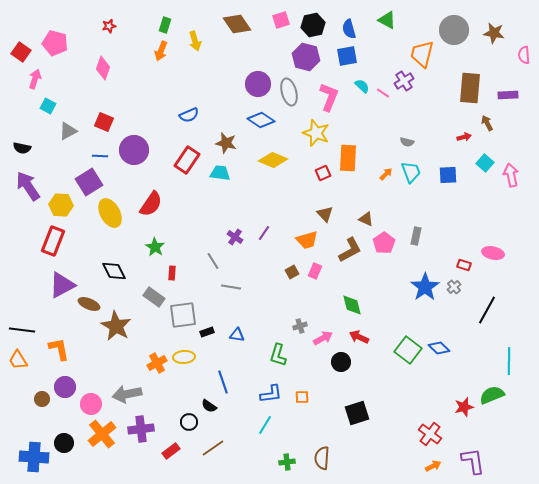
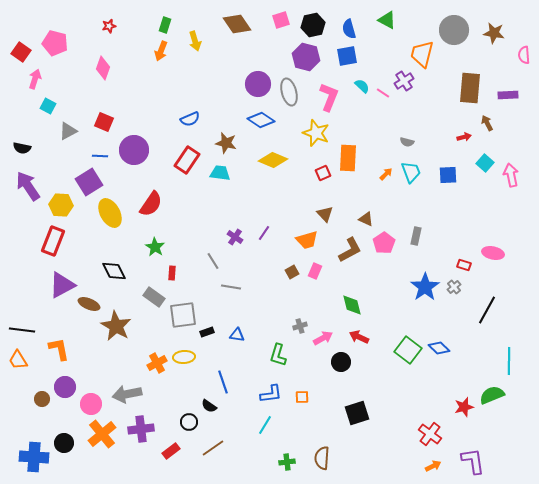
blue semicircle at (189, 115): moved 1 px right, 4 px down
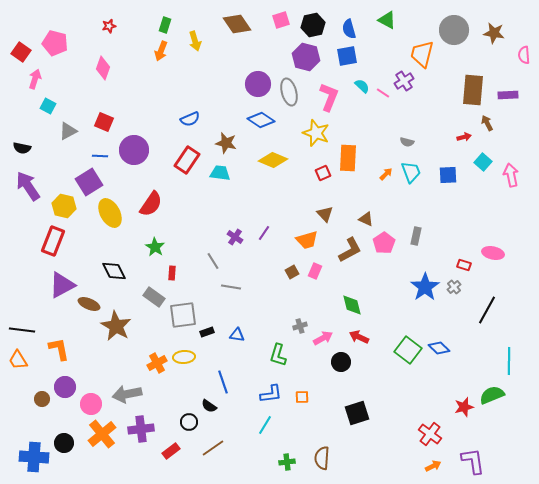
brown rectangle at (470, 88): moved 3 px right, 2 px down
cyan square at (485, 163): moved 2 px left, 1 px up
yellow hexagon at (61, 205): moved 3 px right, 1 px down; rotated 10 degrees clockwise
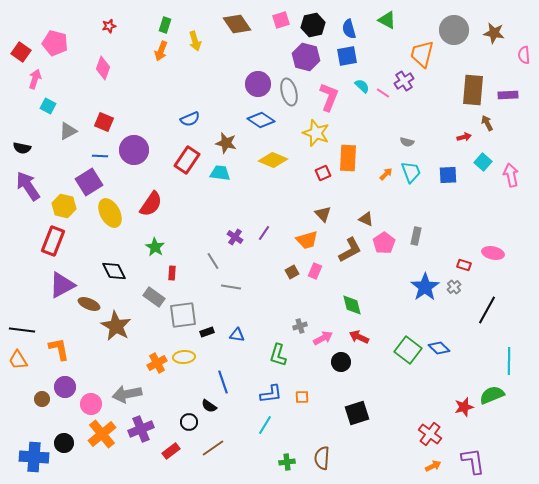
brown triangle at (325, 214): moved 2 px left
purple cross at (141, 429): rotated 15 degrees counterclockwise
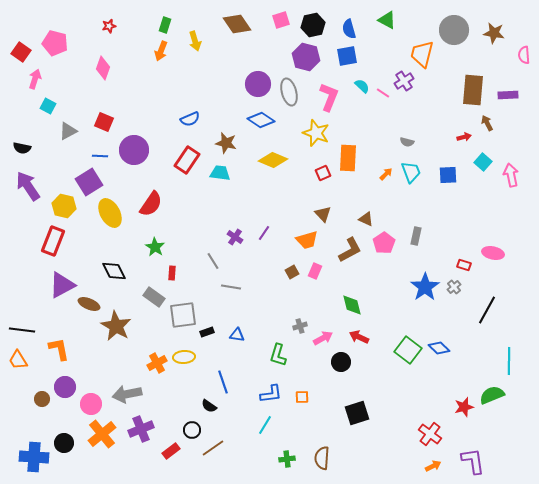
black circle at (189, 422): moved 3 px right, 8 px down
green cross at (287, 462): moved 3 px up
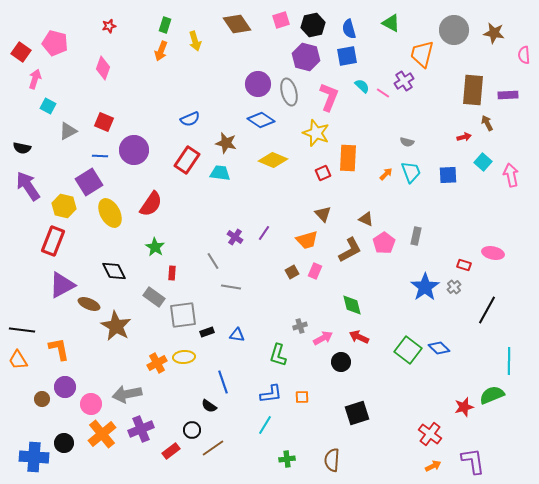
green triangle at (387, 20): moved 4 px right, 3 px down
brown semicircle at (322, 458): moved 10 px right, 2 px down
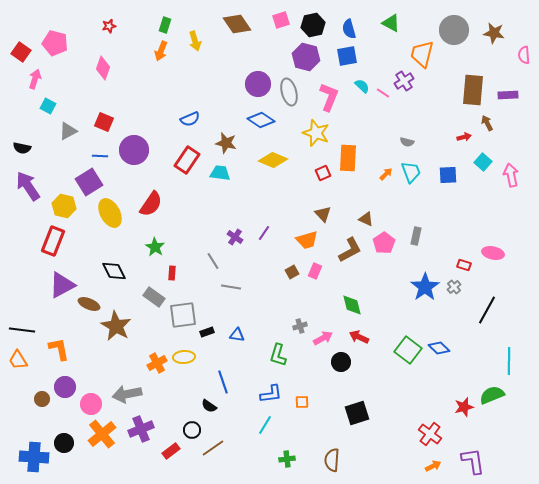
orange square at (302, 397): moved 5 px down
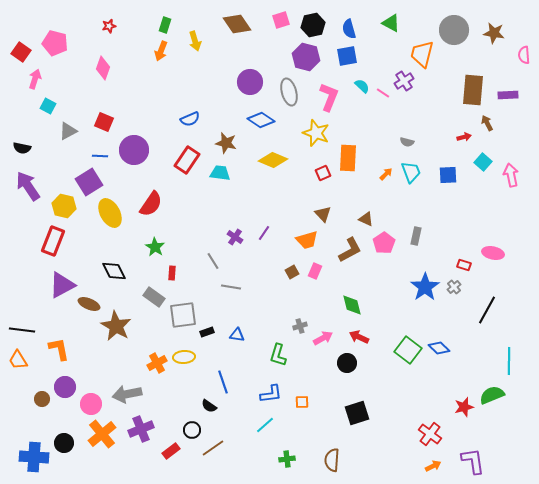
purple circle at (258, 84): moved 8 px left, 2 px up
black circle at (341, 362): moved 6 px right, 1 px down
cyan line at (265, 425): rotated 18 degrees clockwise
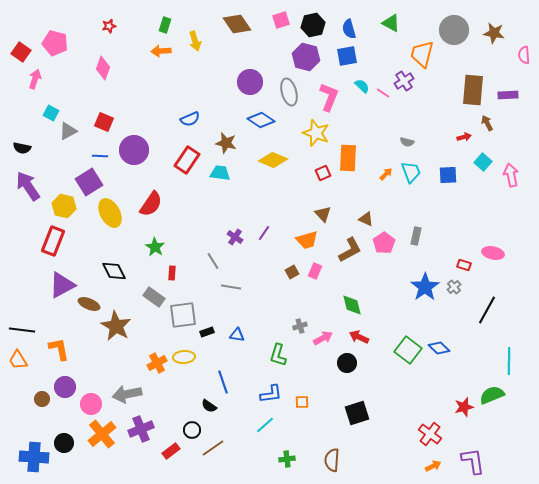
orange arrow at (161, 51): rotated 66 degrees clockwise
cyan square at (48, 106): moved 3 px right, 7 px down
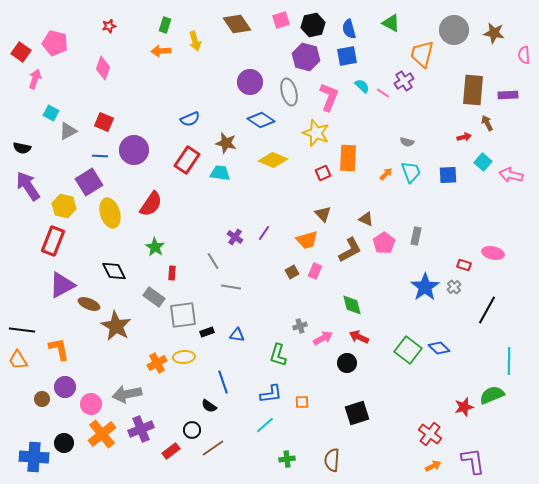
pink arrow at (511, 175): rotated 65 degrees counterclockwise
yellow ellipse at (110, 213): rotated 12 degrees clockwise
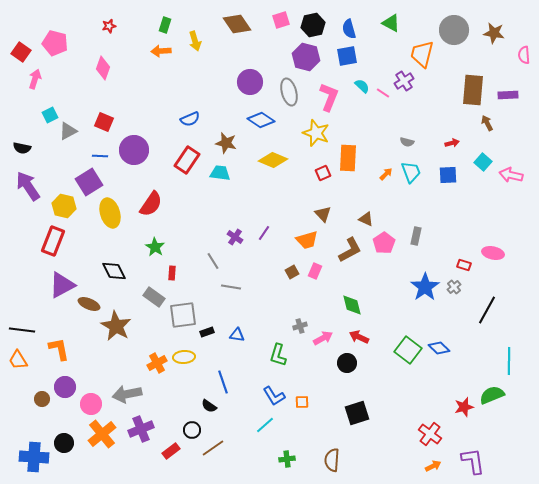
cyan square at (51, 113): moved 1 px left, 2 px down; rotated 35 degrees clockwise
red arrow at (464, 137): moved 12 px left, 6 px down
blue L-shape at (271, 394): moved 3 px right, 2 px down; rotated 65 degrees clockwise
